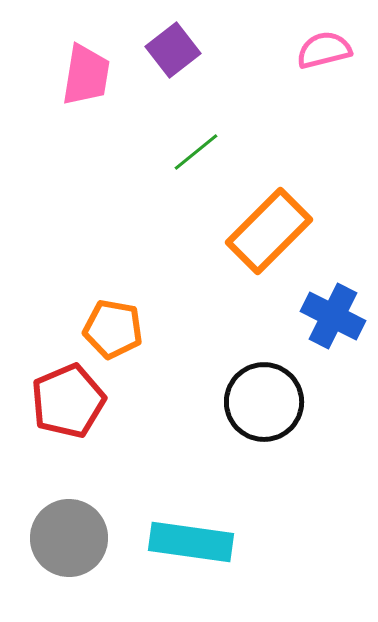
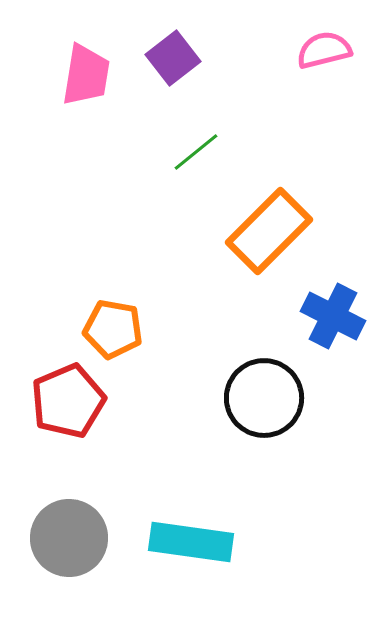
purple square: moved 8 px down
black circle: moved 4 px up
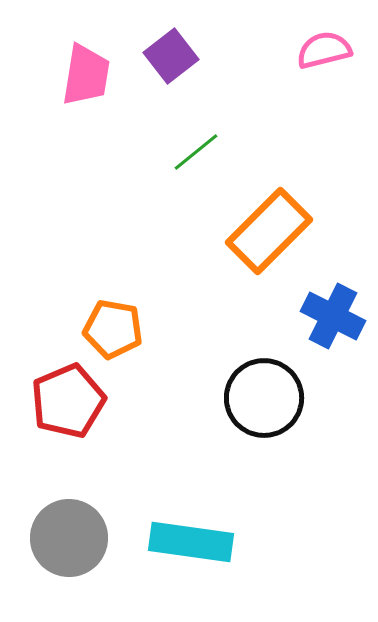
purple square: moved 2 px left, 2 px up
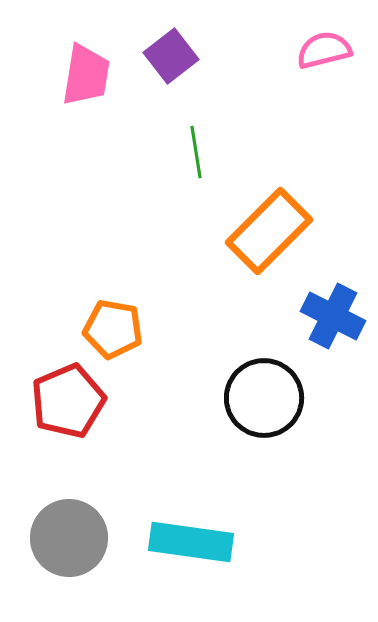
green line: rotated 60 degrees counterclockwise
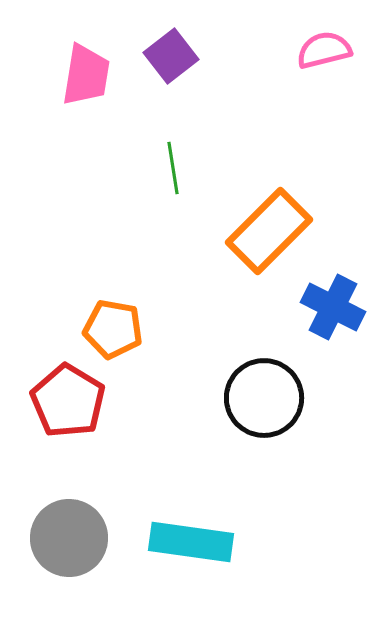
green line: moved 23 px left, 16 px down
blue cross: moved 9 px up
red pentagon: rotated 18 degrees counterclockwise
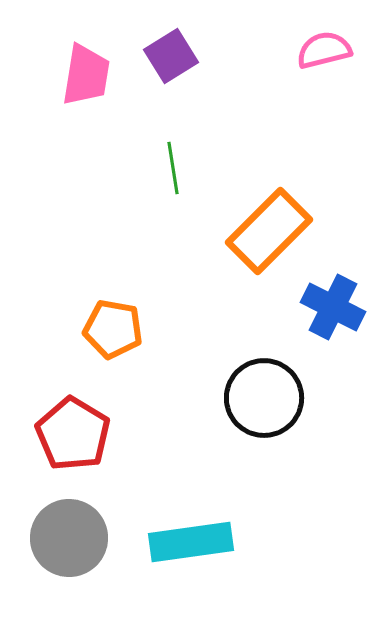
purple square: rotated 6 degrees clockwise
red pentagon: moved 5 px right, 33 px down
cyan rectangle: rotated 16 degrees counterclockwise
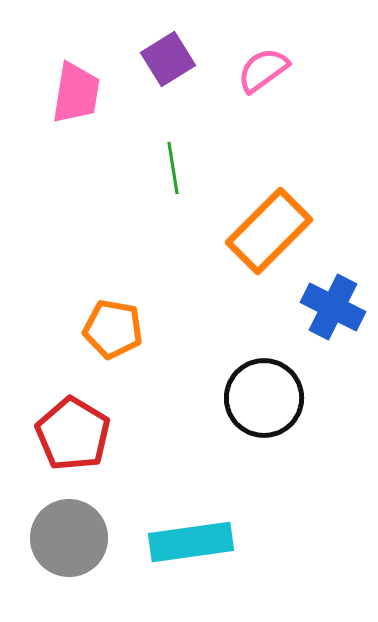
pink semicircle: moved 61 px left, 20 px down; rotated 22 degrees counterclockwise
purple square: moved 3 px left, 3 px down
pink trapezoid: moved 10 px left, 18 px down
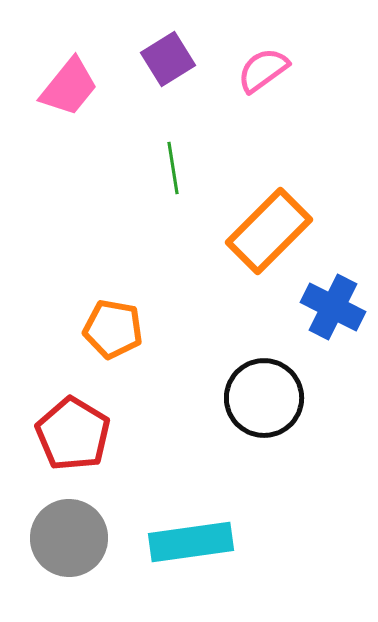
pink trapezoid: moved 7 px left, 6 px up; rotated 30 degrees clockwise
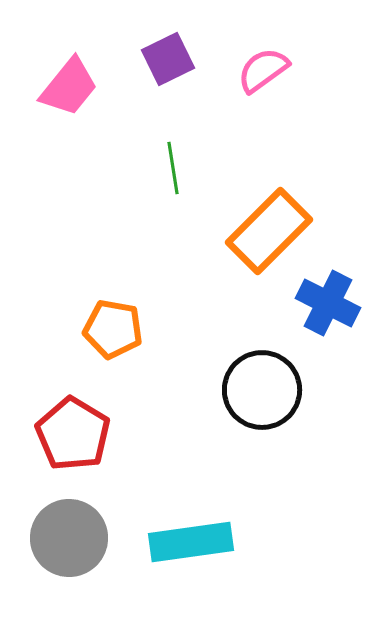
purple square: rotated 6 degrees clockwise
blue cross: moved 5 px left, 4 px up
black circle: moved 2 px left, 8 px up
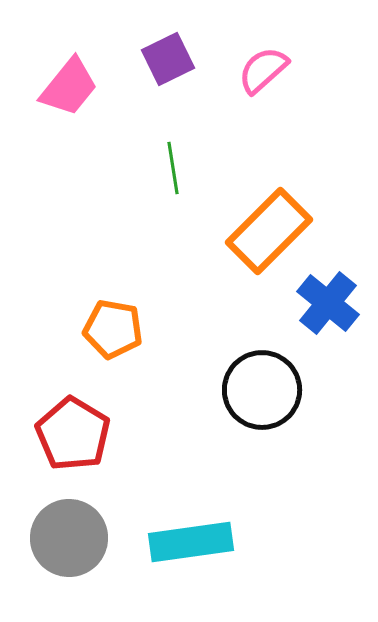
pink semicircle: rotated 6 degrees counterclockwise
blue cross: rotated 12 degrees clockwise
